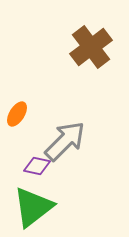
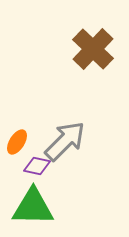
brown cross: moved 2 px right, 2 px down; rotated 9 degrees counterclockwise
orange ellipse: moved 28 px down
green triangle: rotated 39 degrees clockwise
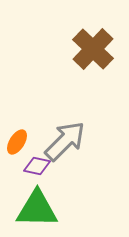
green triangle: moved 4 px right, 2 px down
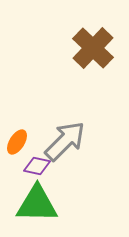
brown cross: moved 1 px up
green triangle: moved 5 px up
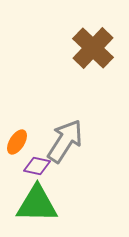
gray arrow: rotated 12 degrees counterclockwise
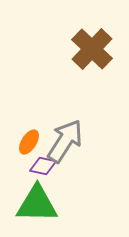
brown cross: moved 1 px left, 1 px down
orange ellipse: moved 12 px right
purple diamond: moved 6 px right
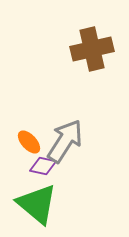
brown cross: rotated 33 degrees clockwise
orange ellipse: rotated 75 degrees counterclockwise
green triangle: rotated 39 degrees clockwise
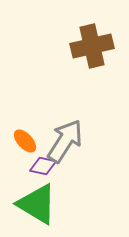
brown cross: moved 3 px up
orange ellipse: moved 4 px left, 1 px up
green triangle: rotated 9 degrees counterclockwise
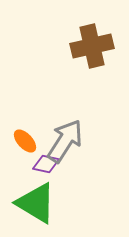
purple diamond: moved 3 px right, 2 px up
green triangle: moved 1 px left, 1 px up
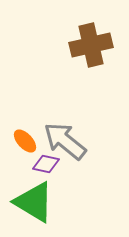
brown cross: moved 1 px left, 1 px up
gray arrow: rotated 84 degrees counterclockwise
green triangle: moved 2 px left, 1 px up
